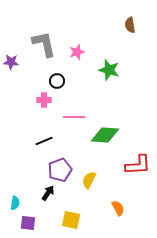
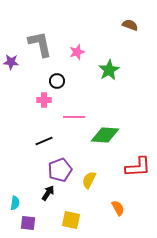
brown semicircle: rotated 119 degrees clockwise
gray L-shape: moved 4 px left
green star: rotated 25 degrees clockwise
red L-shape: moved 2 px down
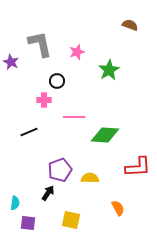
purple star: rotated 21 degrees clockwise
black line: moved 15 px left, 9 px up
yellow semicircle: moved 1 px right, 2 px up; rotated 66 degrees clockwise
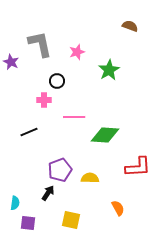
brown semicircle: moved 1 px down
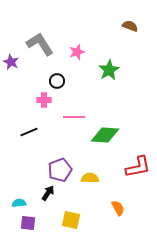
gray L-shape: rotated 20 degrees counterclockwise
red L-shape: rotated 8 degrees counterclockwise
cyan semicircle: moved 4 px right; rotated 104 degrees counterclockwise
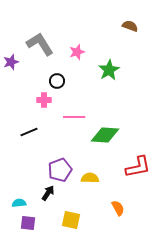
purple star: rotated 28 degrees clockwise
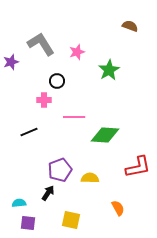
gray L-shape: moved 1 px right
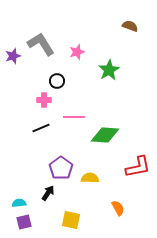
purple star: moved 2 px right, 6 px up
black line: moved 12 px right, 4 px up
purple pentagon: moved 1 px right, 2 px up; rotated 15 degrees counterclockwise
purple square: moved 4 px left, 1 px up; rotated 21 degrees counterclockwise
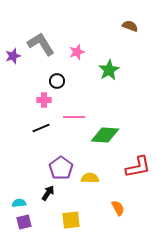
yellow square: rotated 18 degrees counterclockwise
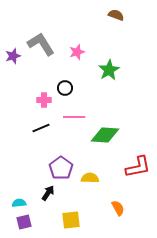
brown semicircle: moved 14 px left, 11 px up
black circle: moved 8 px right, 7 px down
